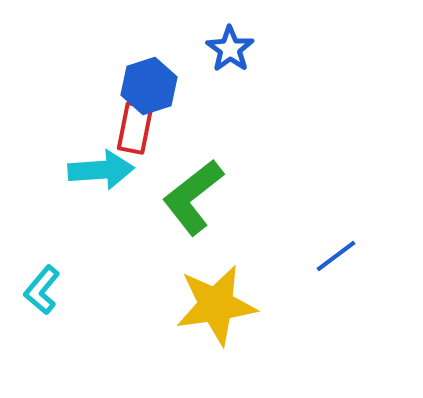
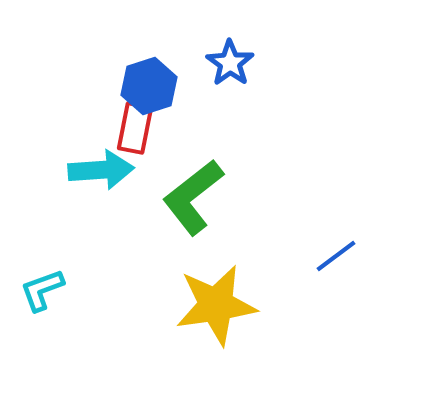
blue star: moved 14 px down
cyan L-shape: rotated 30 degrees clockwise
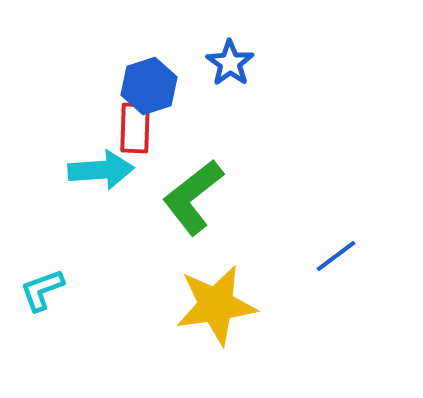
red rectangle: rotated 9 degrees counterclockwise
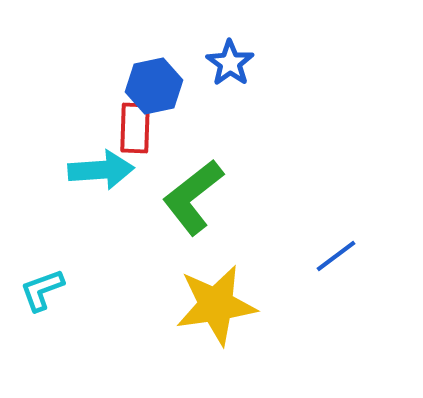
blue hexagon: moved 5 px right; rotated 6 degrees clockwise
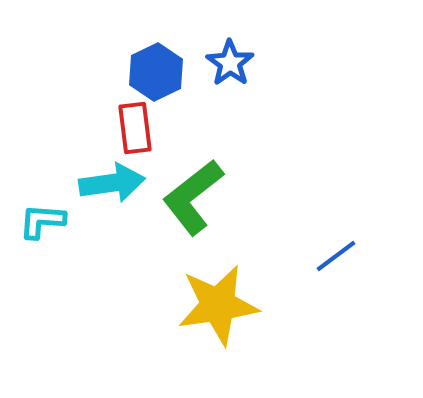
blue hexagon: moved 2 px right, 14 px up; rotated 14 degrees counterclockwise
red rectangle: rotated 9 degrees counterclockwise
cyan arrow: moved 11 px right, 13 px down; rotated 4 degrees counterclockwise
cyan L-shape: moved 69 px up; rotated 24 degrees clockwise
yellow star: moved 2 px right
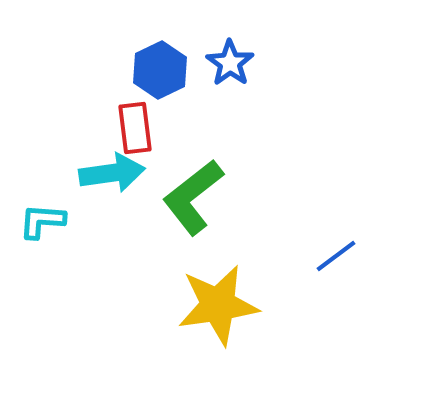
blue hexagon: moved 4 px right, 2 px up
cyan arrow: moved 10 px up
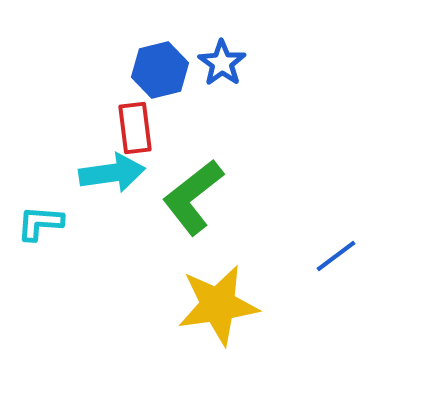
blue star: moved 8 px left
blue hexagon: rotated 12 degrees clockwise
cyan L-shape: moved 2 px left, 2 px down
